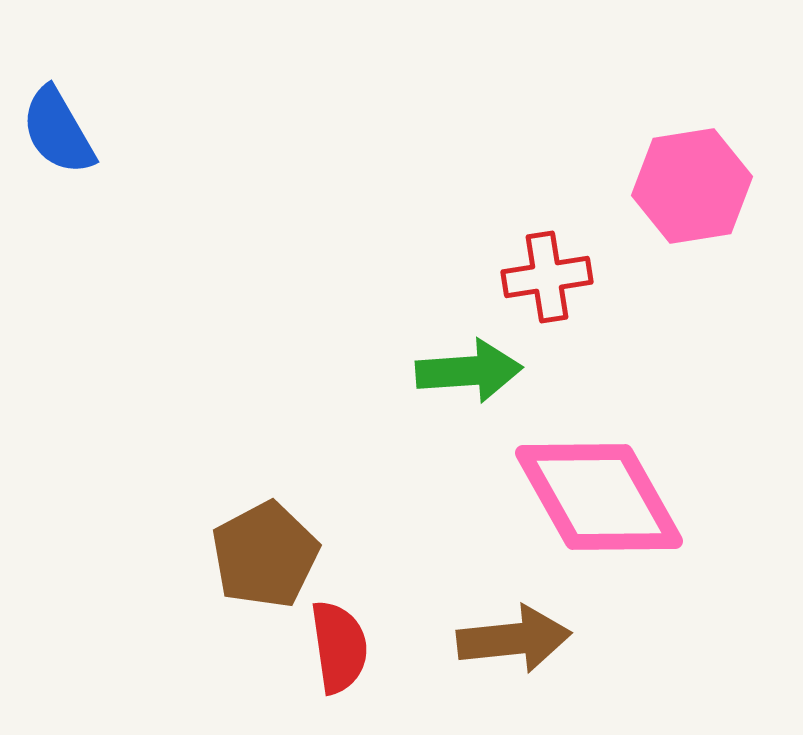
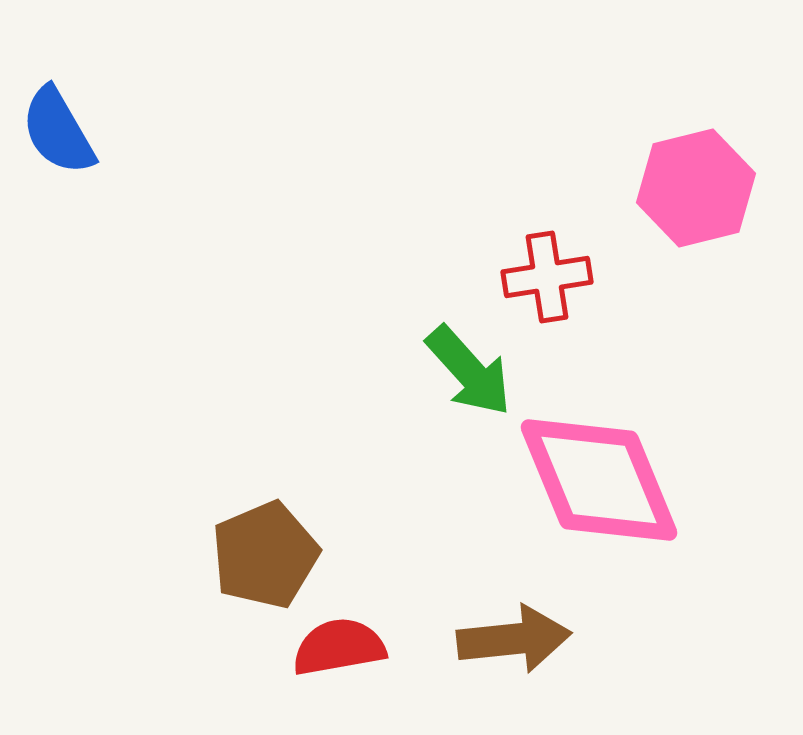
pink hexagon: moved 4 px right, 2 px down; rotated 5 degrees counterclockwise
green arrow: rotated 52 degrees clockwise
pink diamond: moved 17 px up; rotated 7 degrees clockwise
brown pentagon: rotated 5 degrees clockwise
red semicircle: rotated 92 degrees counterclockwise
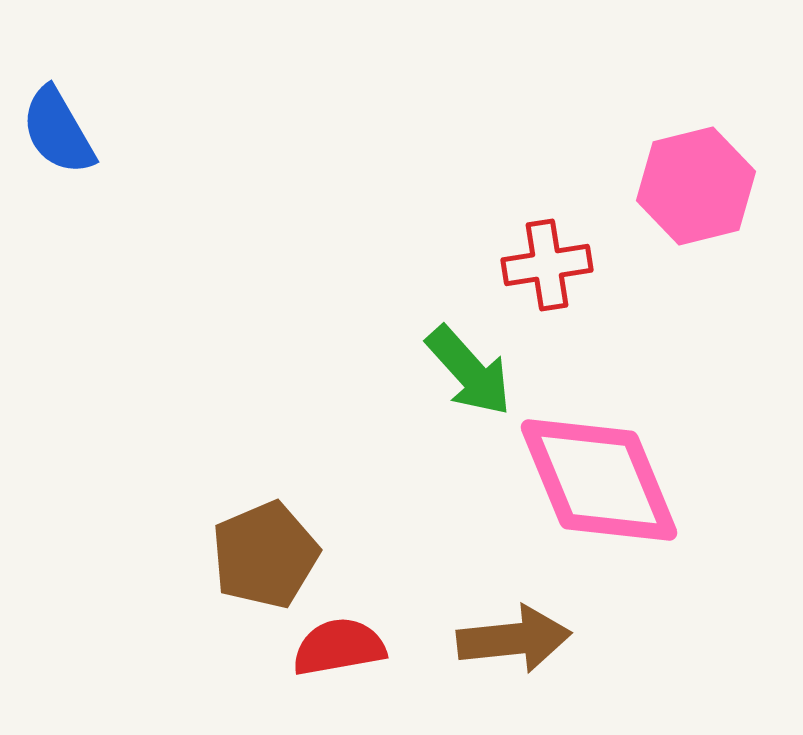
pink hexagon: moved 2 px up
red cross: moved 12 px up
